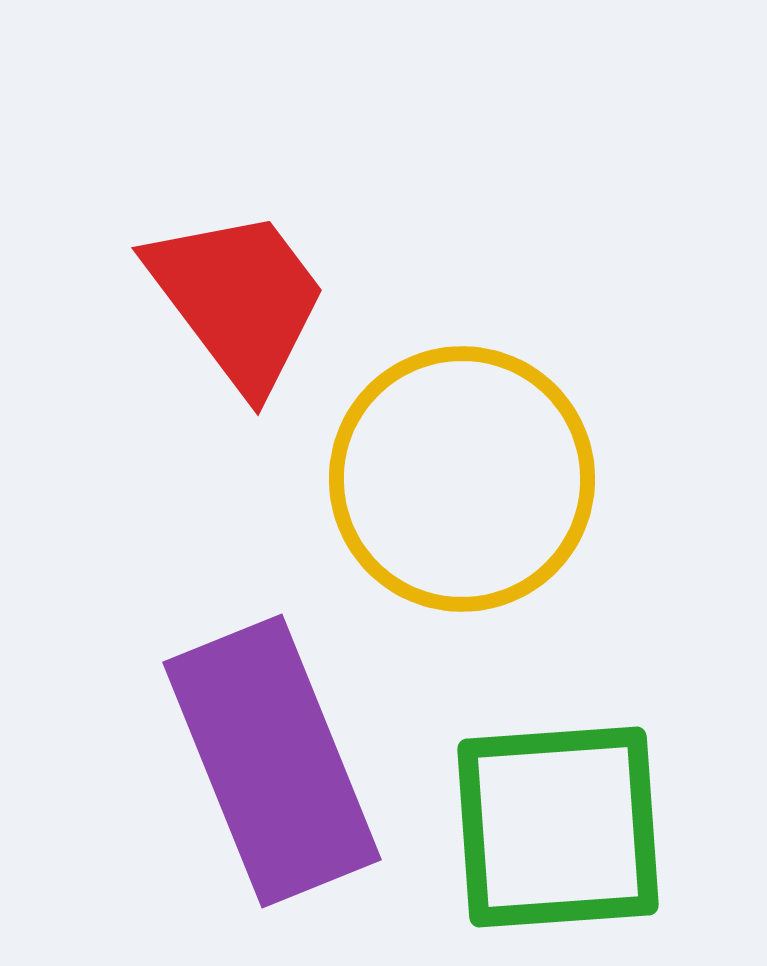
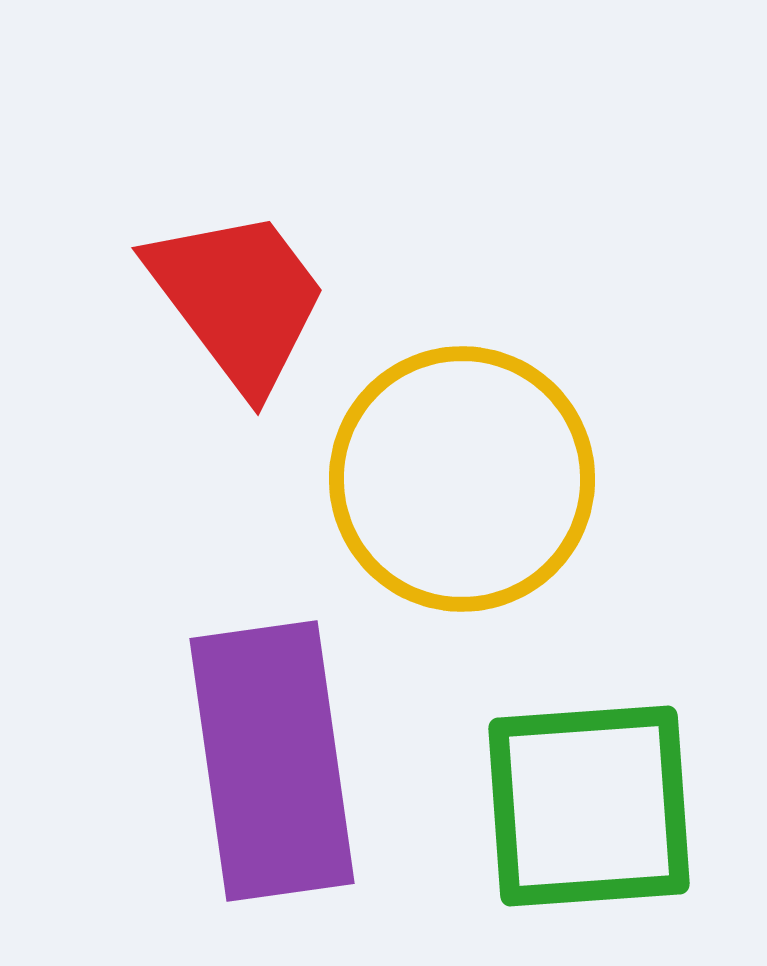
purple rectangle: rotated 14 degrees clockwise
green square: moved 31 px right, 21 px up
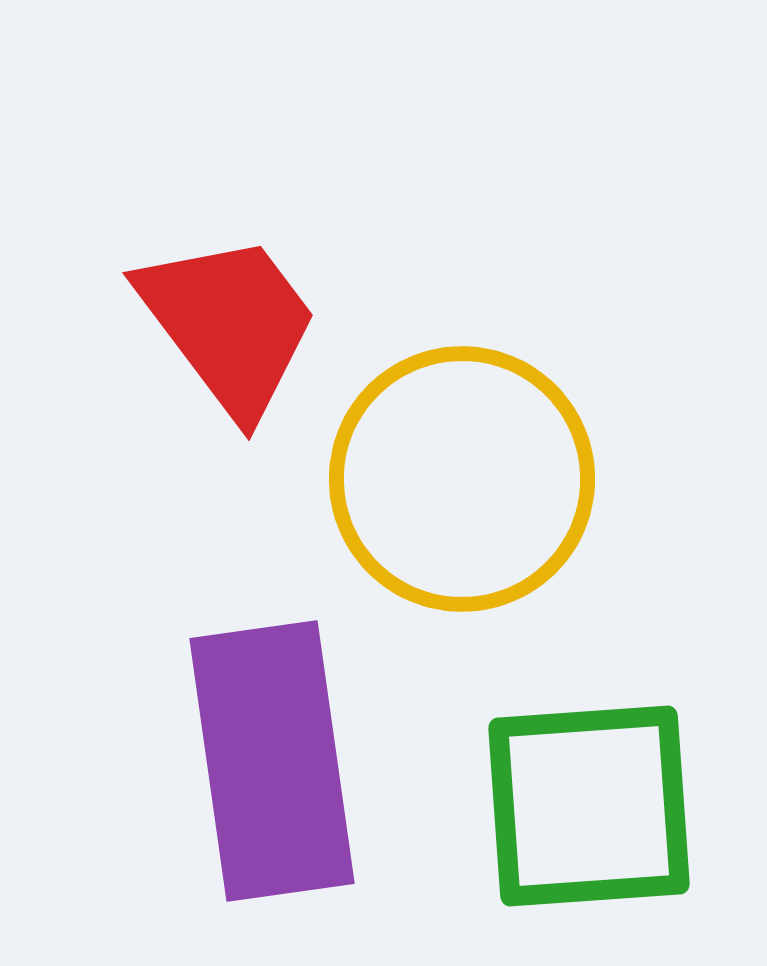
red trapezoid: moved 9 px left, 25 px down
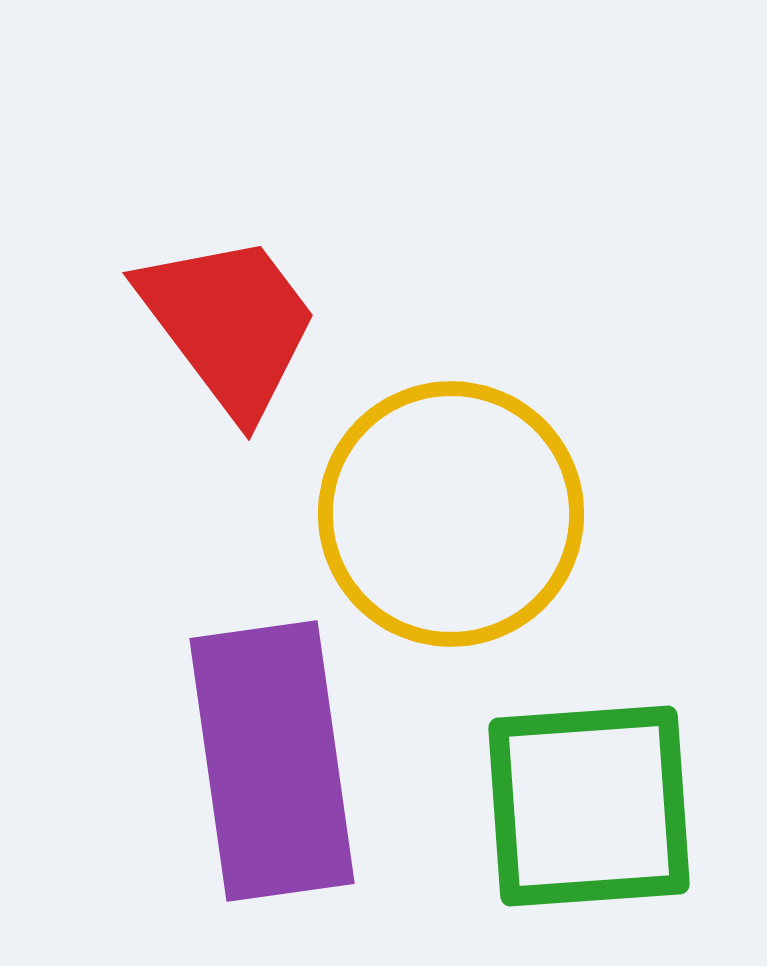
yellow circle: moved 11 px left, 35 px down
